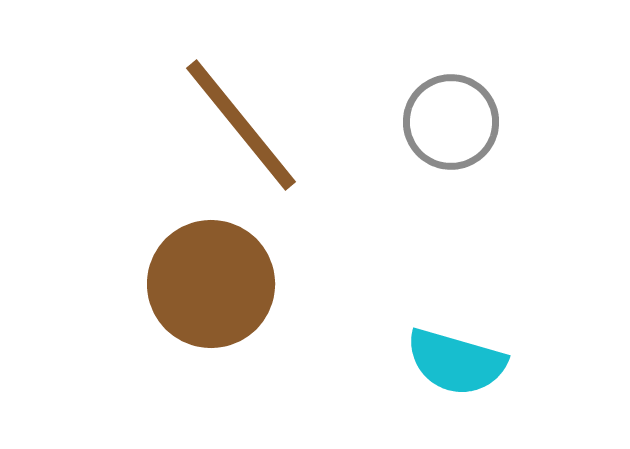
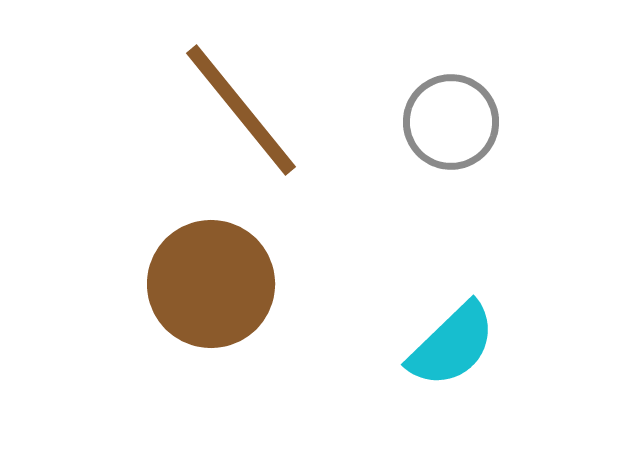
brown line: moved 15 px up
cyan semicircle: moved 4 px left, 17 px up; rotated 60 degrees counterclockwise
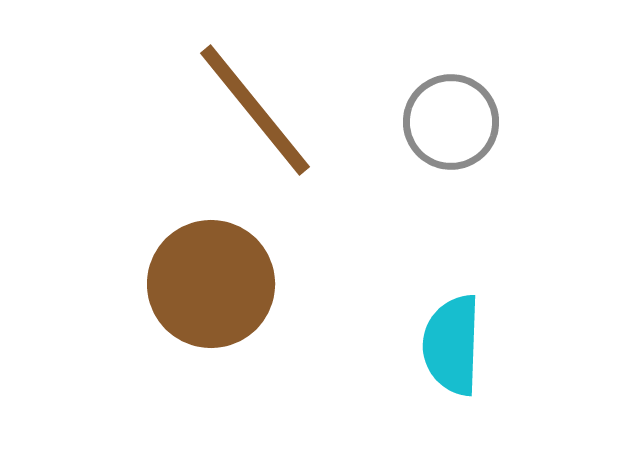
brown line: moved 14 px right
cyan semicircle: rotated 136 degrees clockwise
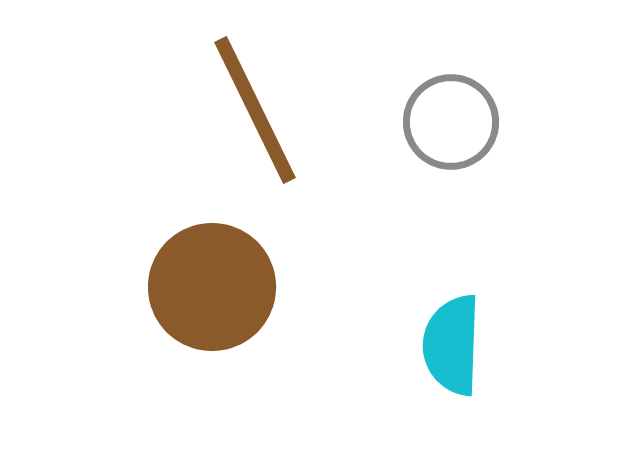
brown line: rotated 13 degrees clockwise
brown circle: moved 1 px right, 3 px down
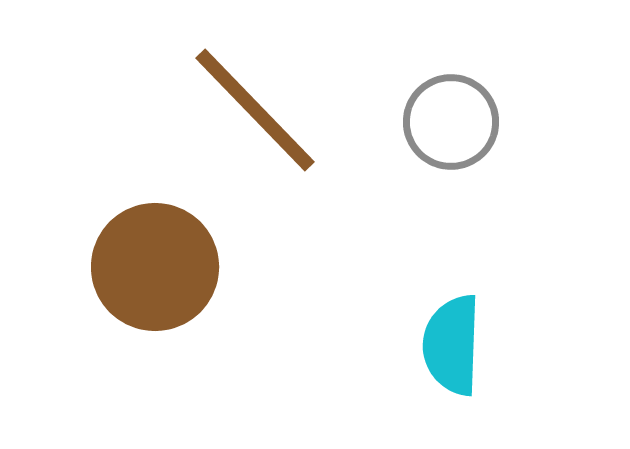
brown line: rotated 18 degrees counterclockwise
brown circle: moved 57 px left, 20 px up
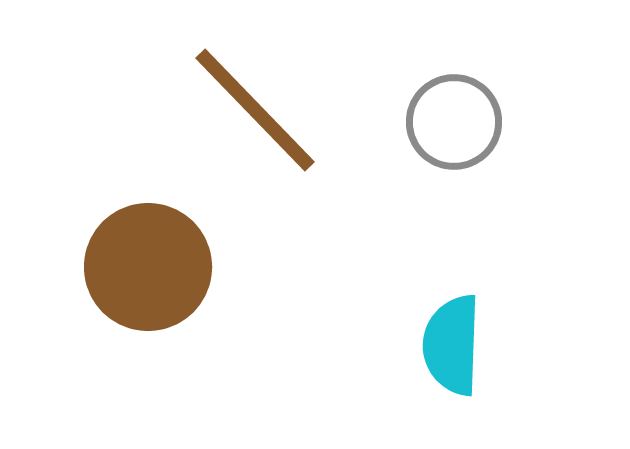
gray circle: moved 3 px right
brown circle: moved 7 px left
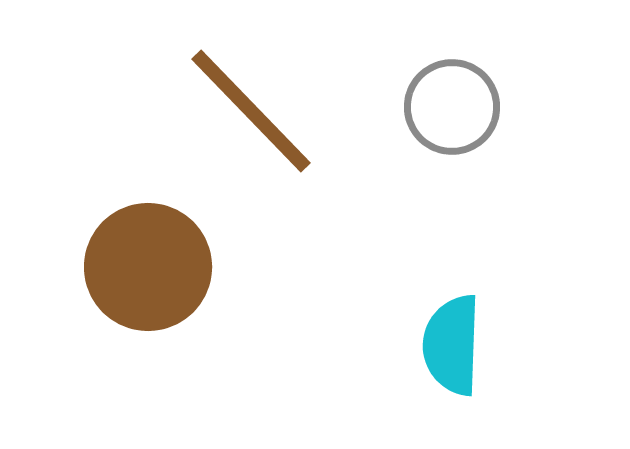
brown line: moved 4 px left, 1 px down
gray circle: moved 2 px left, 15 px up
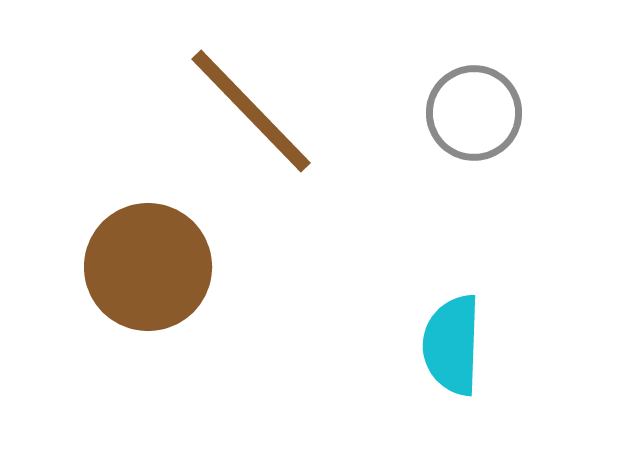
gray circle: moved 22 px right, 6 px down
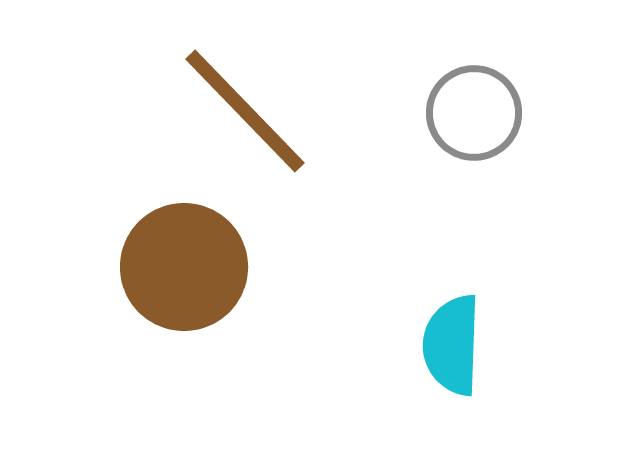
brown line: moved 6 px left
brown circle: moved 36 px right
